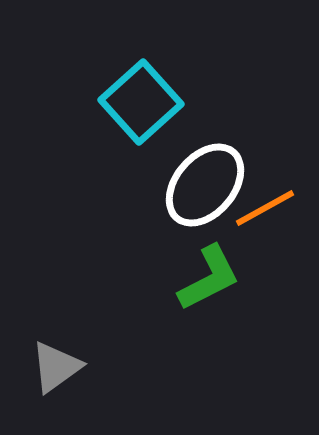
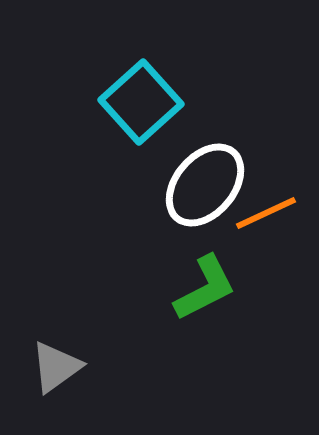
orange line: moved 1 px right, 5 px down; rotated 4 degrees clockwise
green L-shape: moved 4 px left, 10 px down
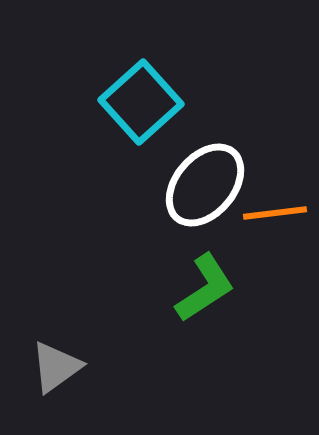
orange line: moved 9 px right; rotated 18 degrees clockwise
green L-shape: rotated 6 degrees counterclockwise
